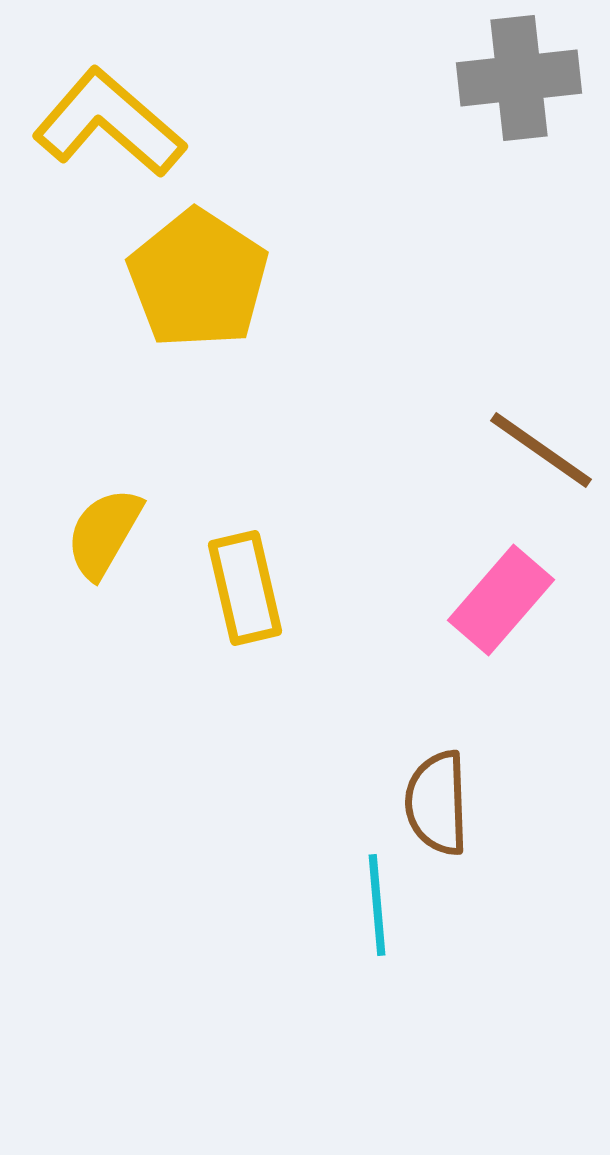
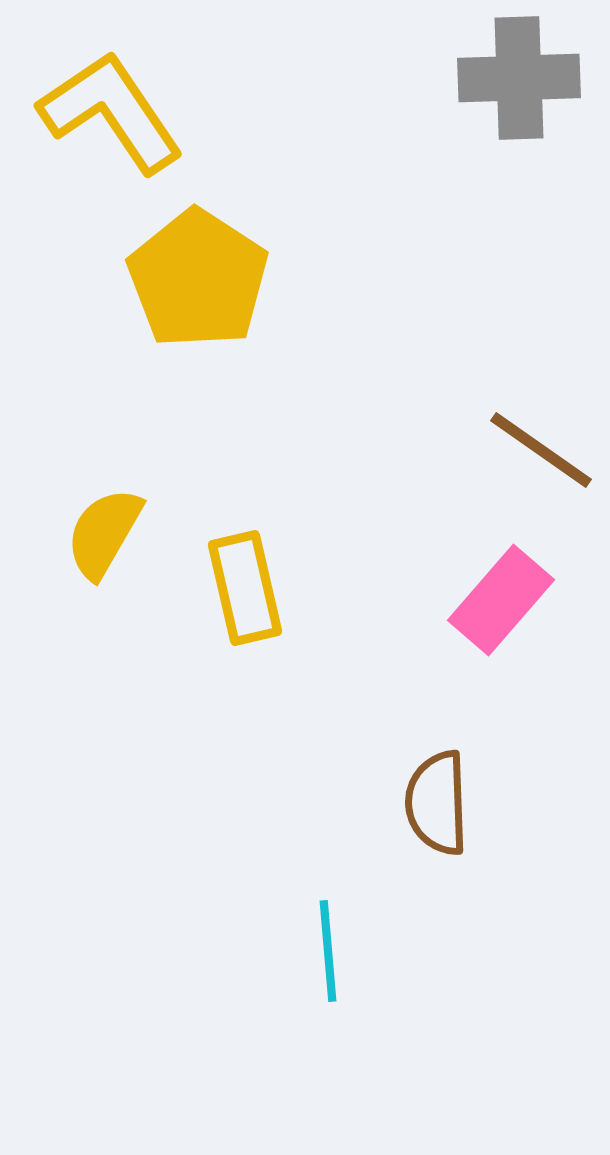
gray cross: rotated 4 degrees clockwise
yellow L-shape: moved 2 px right, 11 px up; rotated 15 degrees clockwise
cyan line: moved 49 px left, 46 px down
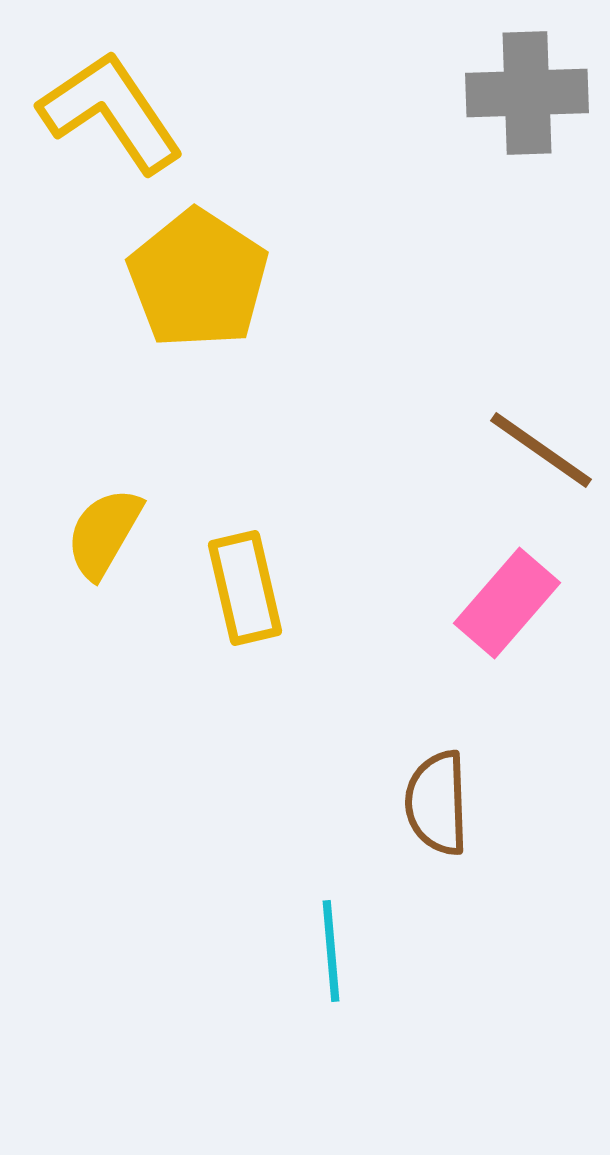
gray cross: moved 8 px right, 15 px down
pink rectangle: moved 6 px right, 3 px down
cyan line: moved 3 px right
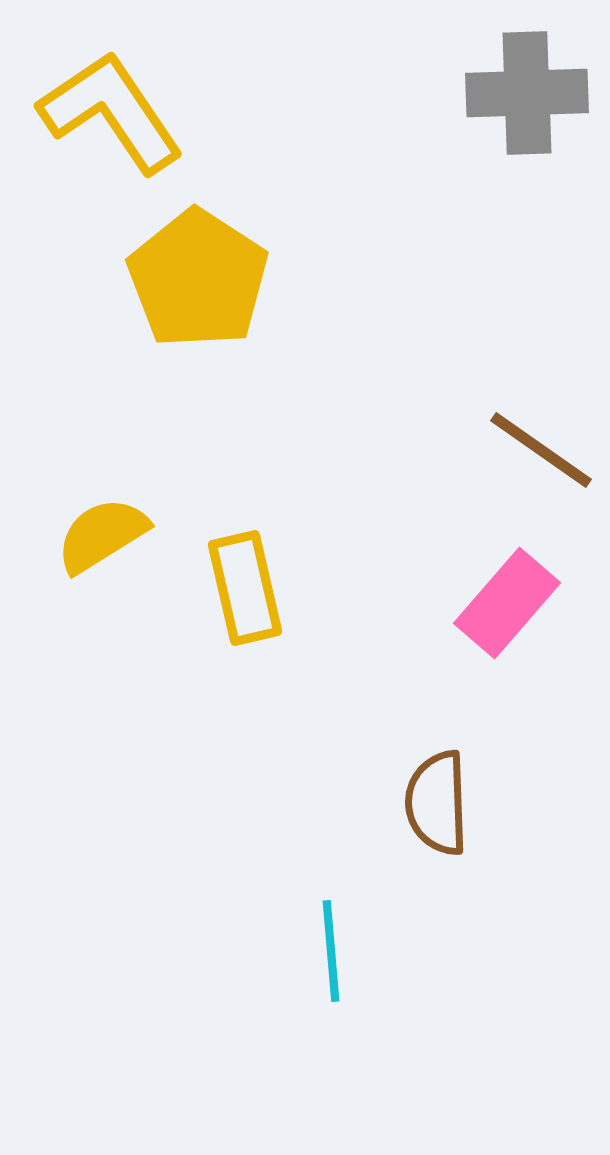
yellow semicircle: moved 2 px left, 2 px down; rotated 28 degrees clockwise
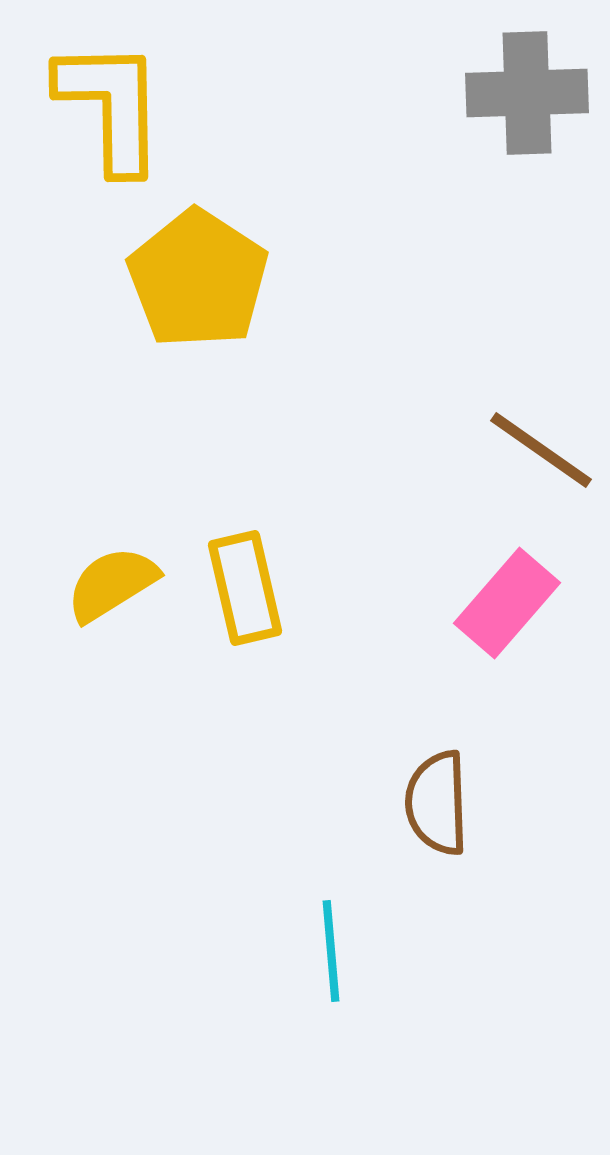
yellow L-shape: moved 6 px up; rotated 33 degrees clockwise
yellow semicircle: moved 10 px right, 49 px down
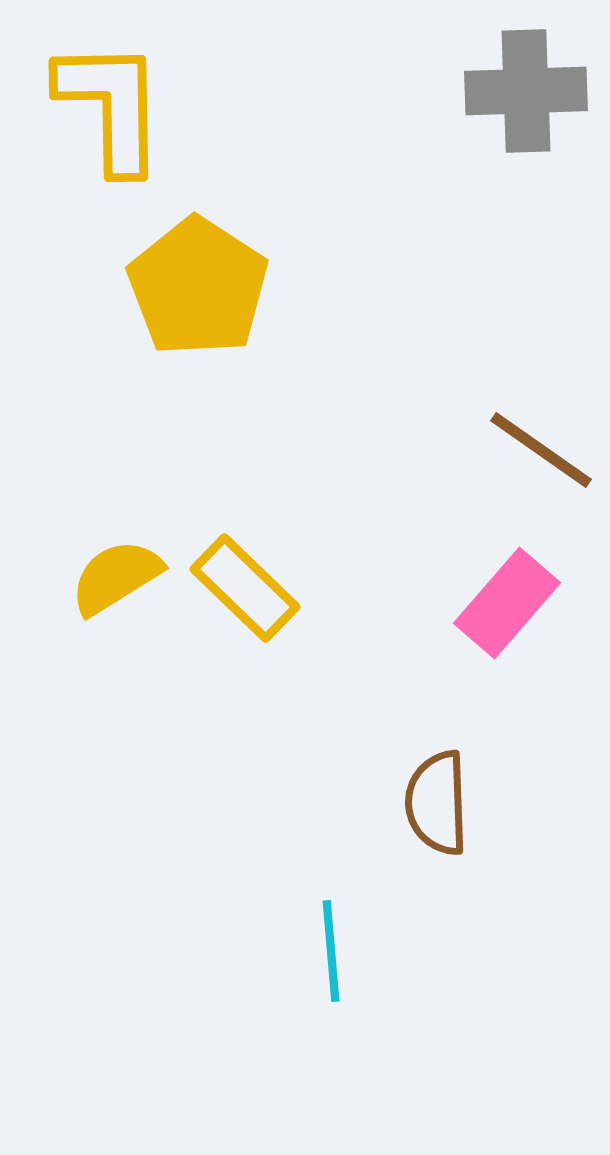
gray cross: moved 1 px left, 2 px up
yellow pentagon: moved 8 px down
yellow semicircle: moved 4 px right, 7 px up
yellow rectangle: rotated 33 degrees counterclockwise
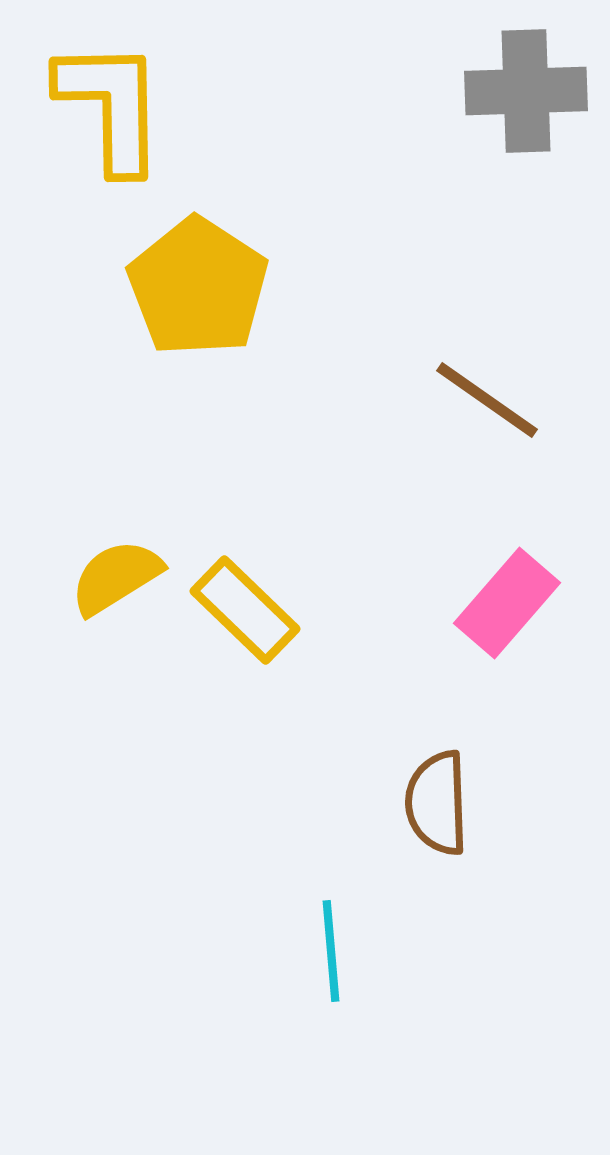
brown line: moved 54 px left, 50 px up
yellow rectangle: moved 22 px down
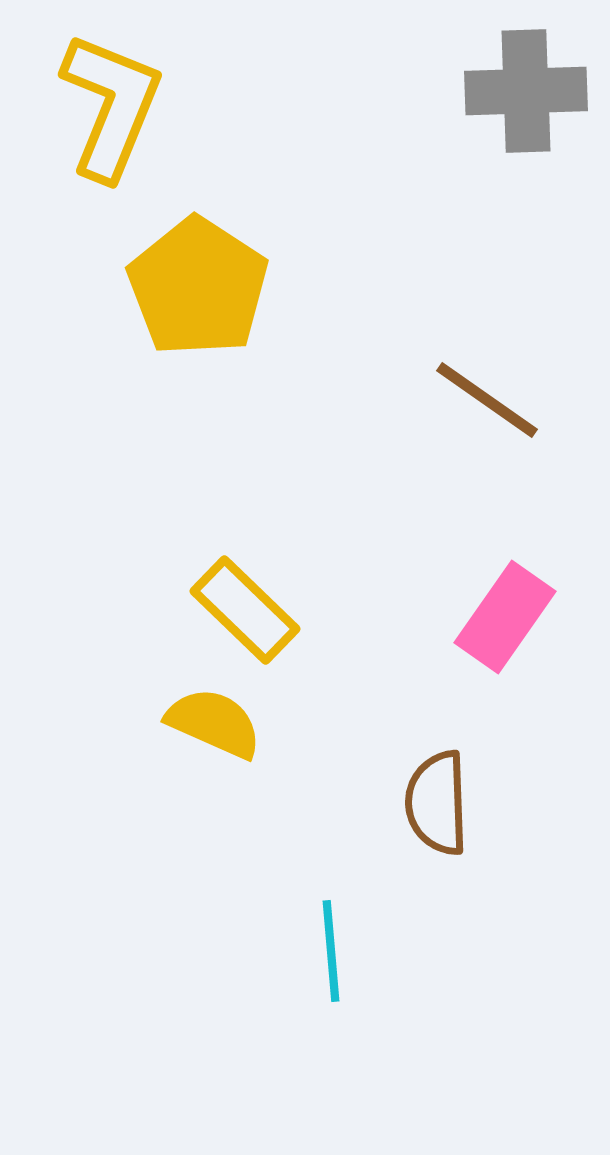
yellow L-shape: rotated 23 degrees clockwise
yellow semicircle: moved 98 px right, 146 px down; rotated 56 degrees clockwise
pink rectangle: moved 2 px left, 14 px down; rotated 6 degrees counterclockwise
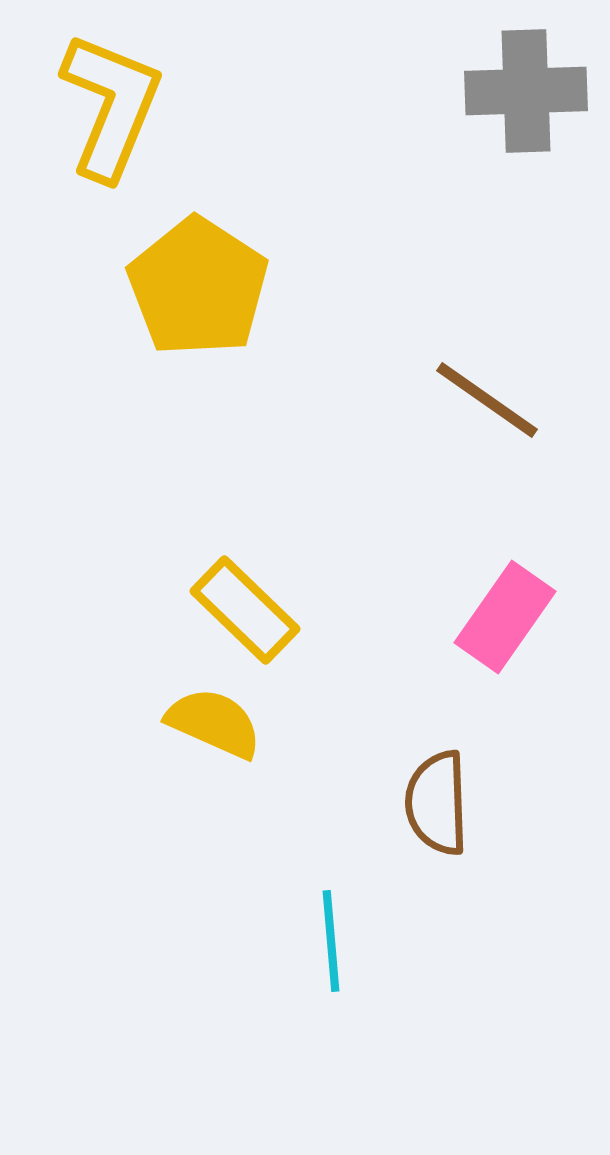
cyan line: moved 10 px up
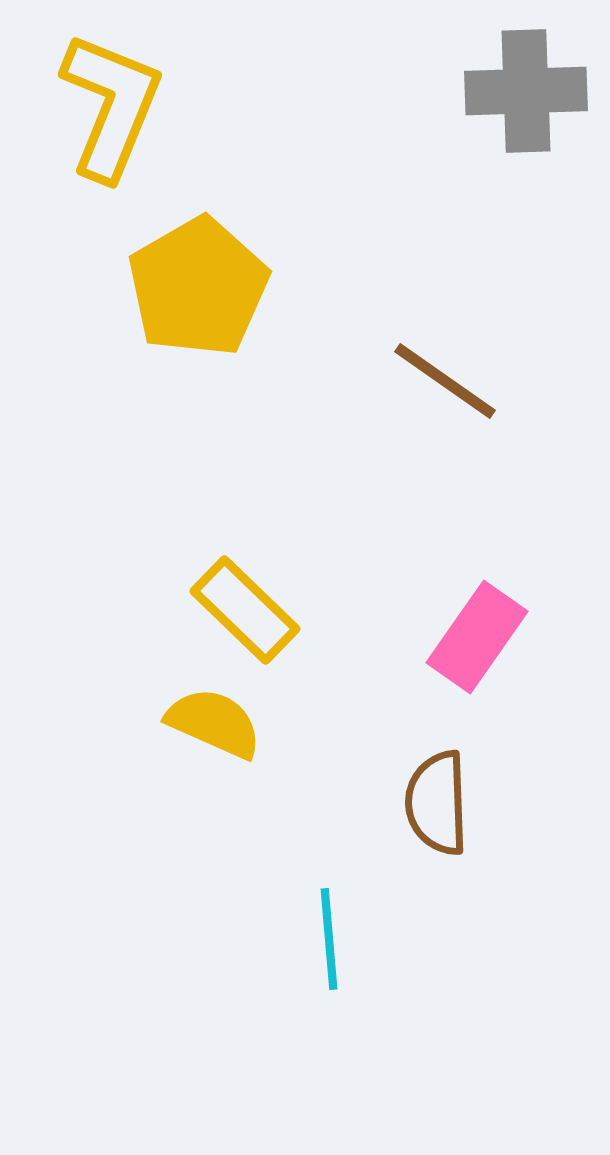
yellow pentagon: rotated 9 degrees clockwise
brown line: moved 42 px left, 19 px up
pink rectangle: moved 28 px left, 20 px down
cyan line: moved 2 px left, 2 px up
